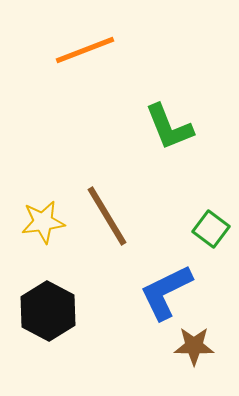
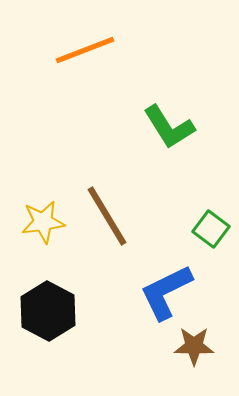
green L-shape: rotated 10 degrees counterclockwise
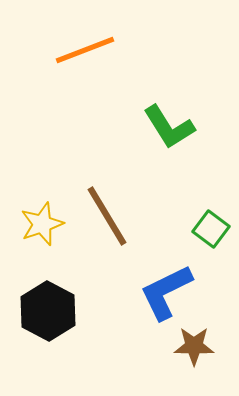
yellow star: moved 1 px left, 2 px down; rotated 12 degrees counterclockwise
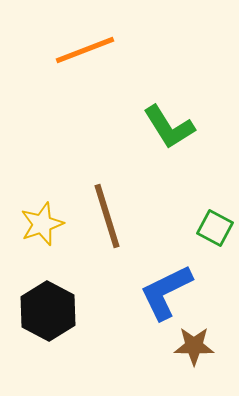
brown line: rotated 14 degrees clockwise
green square: moved 4 px right, 1 px up; rotated 9 degrees counterclockwise
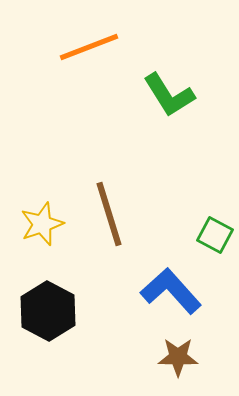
orange line: moved 4 px right, 3 px up
green L-shape: moved 32 px up
brown line: moved 2 px right, 2 px up
green square: moved 7 px down
blue L-shape: moved 5 px right, 1 px up; rotated 74 degrees clockwise
brown star: moved 16 px left, 11 px down
